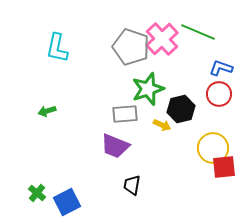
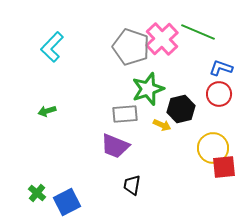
cyan L-shape: moved 5 px left, 1 px up; rotated 32 degrees clockwise
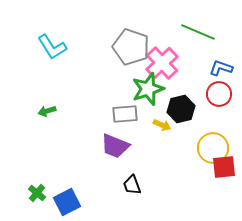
pink cross: moved 24 px down
cyan L-shape: rotated 76 degrees counterclockwise
black trapezoid: rotated 30 degrees counterclockwise
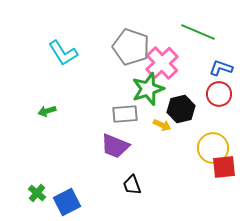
cyan L-shape: moved 11 px right, 6 px down
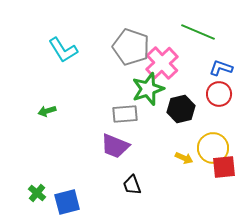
cyan L-shape: moved 3 px up
yellow arrow: moved 22 px right, 33 px down
blue square: rotated 12 degrees clockwise
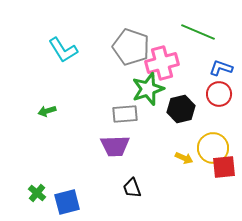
pink cross: rotated 28 degrees clockwise
purple trapezoid: rotated 24 degrees counterclockwise
black trapezoid: moved 3 px down
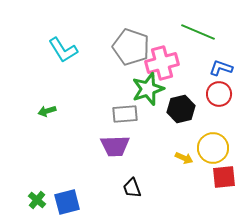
red square: moved 10 px down
green cross: moved 7 px down
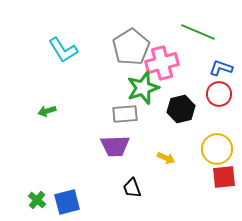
gray pentagon: rotated 21 degrees clockwise
green star: moved 5 px left, 1 px up
yellow circle: moved 4 px right, 1 px down
yellow arrow: moved 18 px left
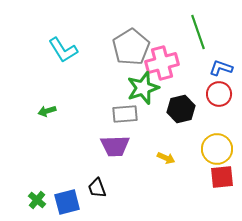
green line: rotated 48 degrees clockwise
red square: moved 2 px left
black trapezoid: moved 35 px left
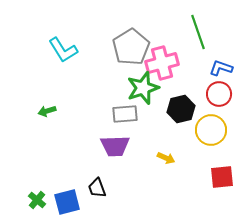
yellow circle: moved 6 px left, 19 px up
